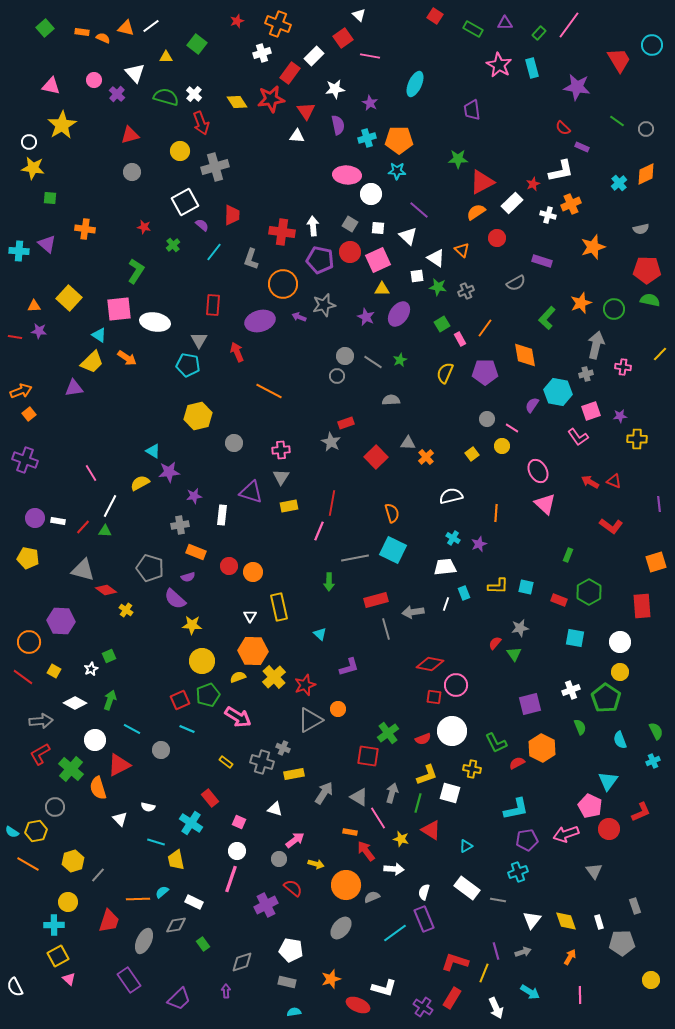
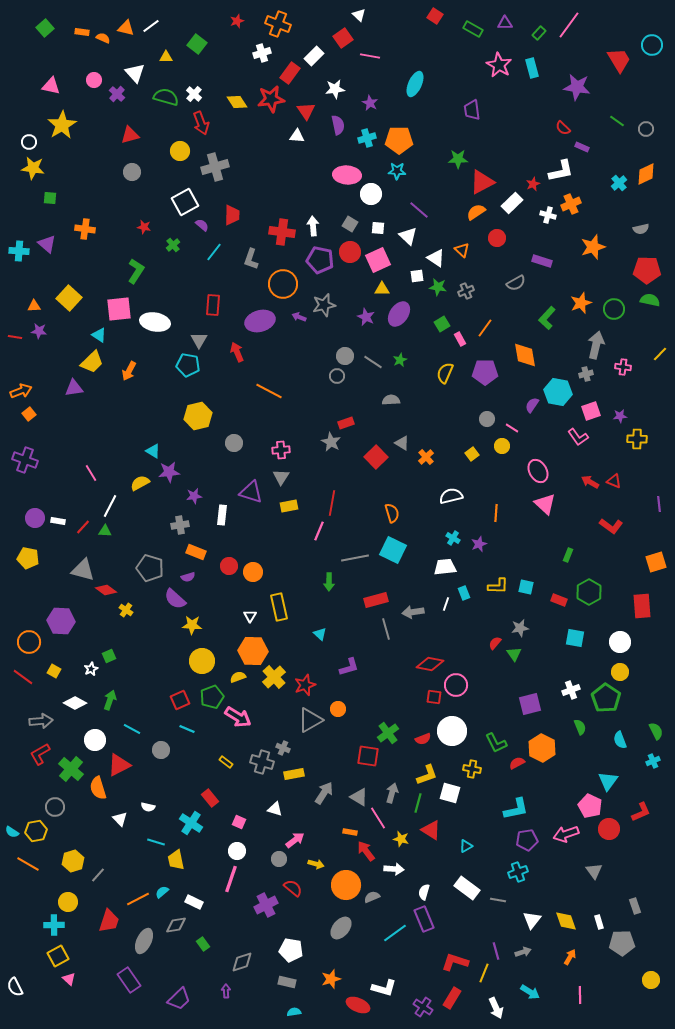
orange arrow at (127, 358): moved 2 px right, 13 px down; rotated 84 degrees clockwise
gray triangle at (408, 443): moved 6 px left; rotated 28 degrees clockwise
green pentagon at (208, 695): moved 4 px right, 2 px down
orange line at (138, 899): rotated 25 degrees counterclockwise
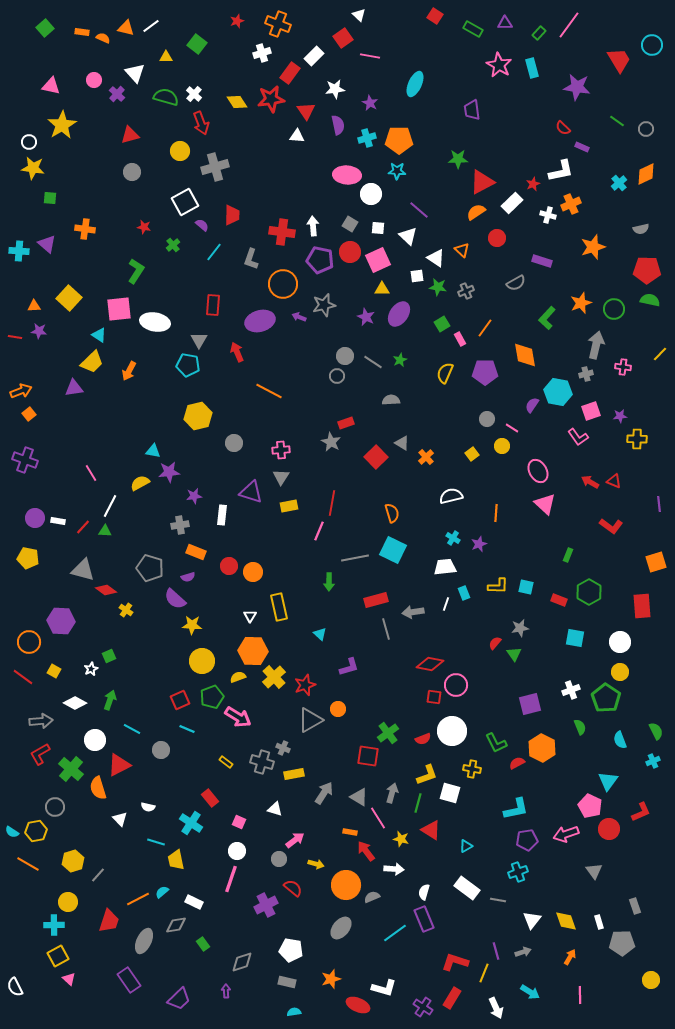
cyan triangle at (153, 451): rotated 21 degrees counterclockwise
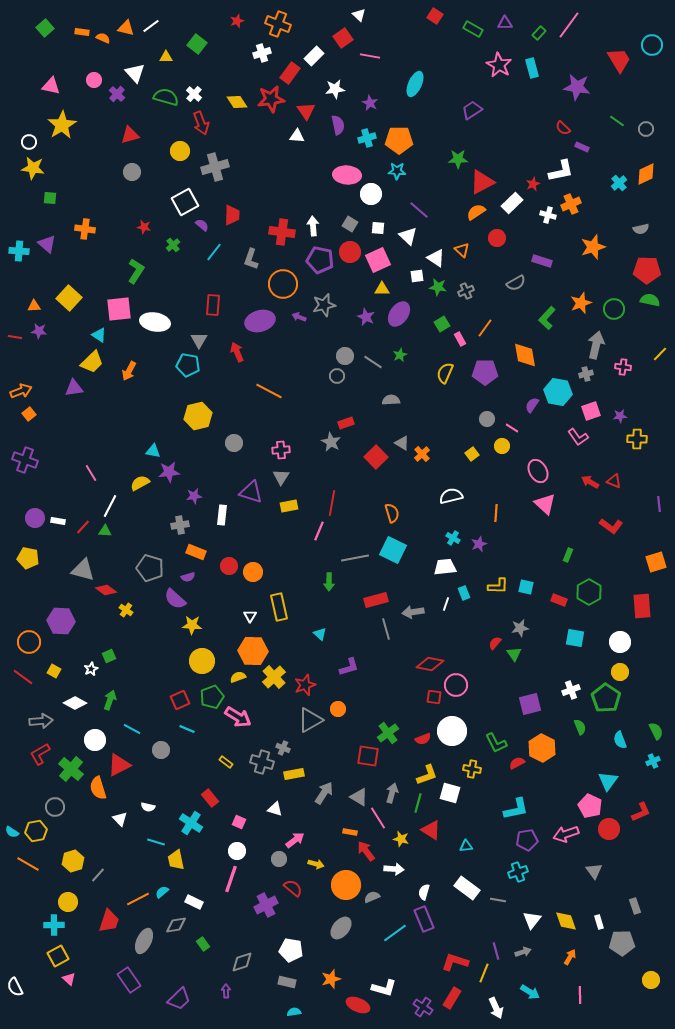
purple trapezoid at (472, 110): rotated 65 degrees clockwise
green star at (400, 360): moved 5 px up
orange cross at (426, 457): moved 4 px left, 3 px up
cyan triangle at (466, 846): rotated 24 degrees clockwise
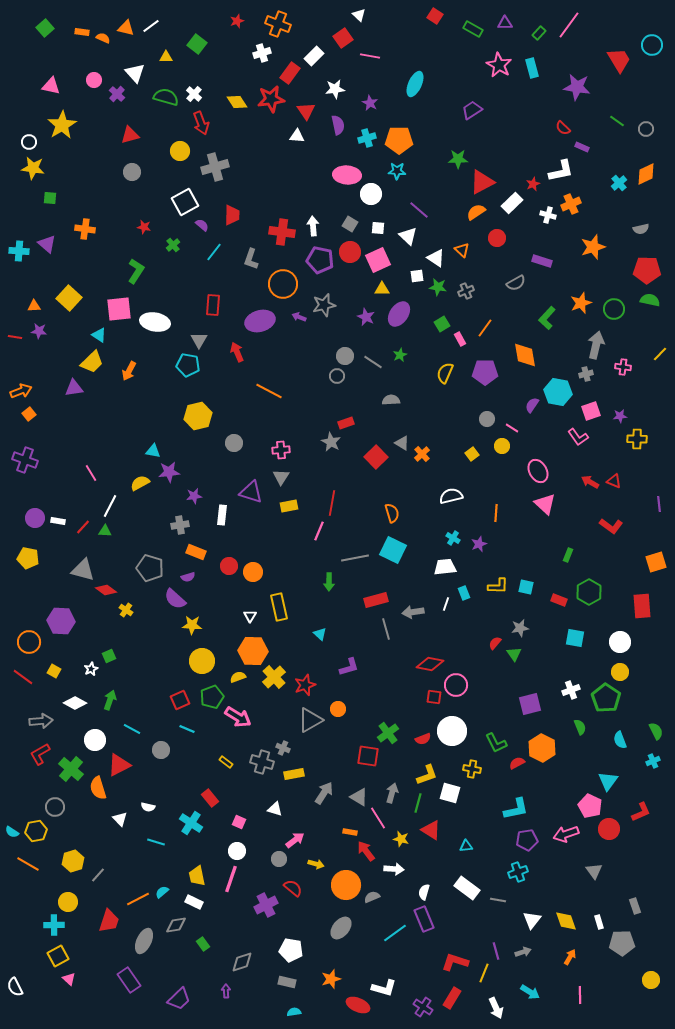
yellow trapezoid at (176, 860): moved 21 px right, 16 px down
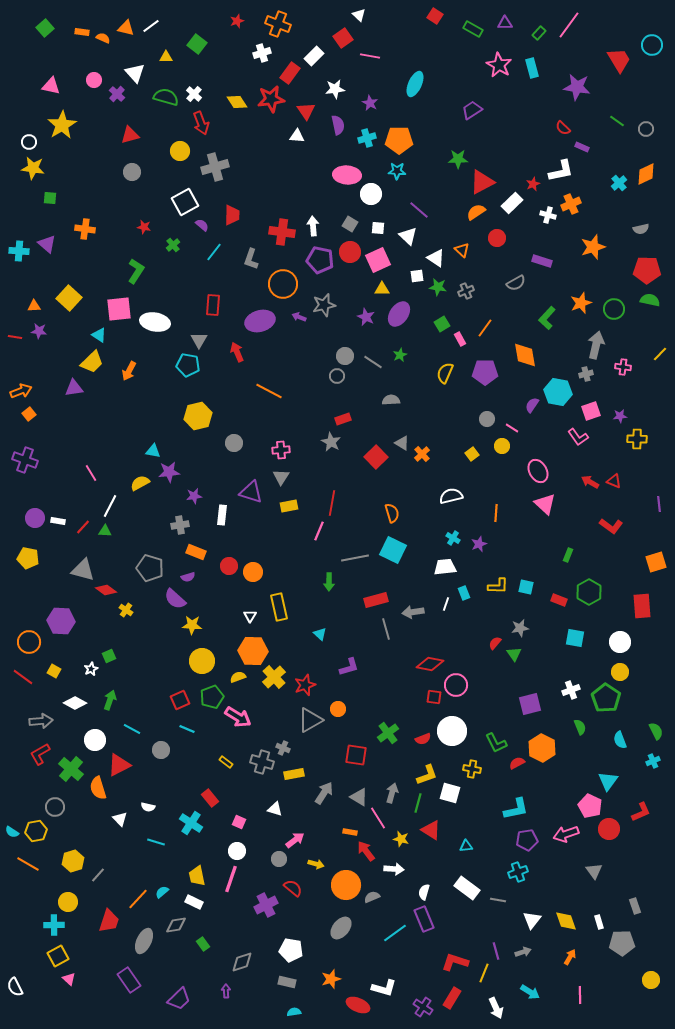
red rectangle at (346, 423): moved 3 px left, 4 px up
red square at (368, 756): moved 12 px left, 1 px up
orange line at (138, 899): rotated 20 degrees counterclockwise
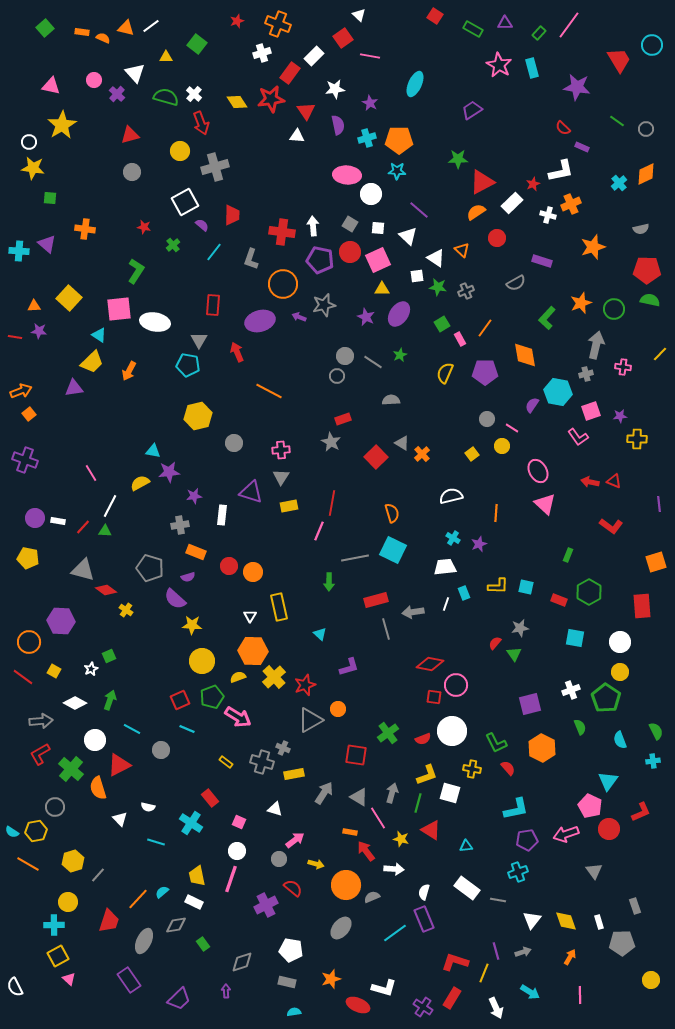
red arrow at (590, 482): rotated 18 degrees counterclockwise
cyan cross at (653, 761): rotated 16 degrees clockwise
red semicircle at (517, 763): moved 9 px left, 5 px down; rotated 77 degrees clockwise
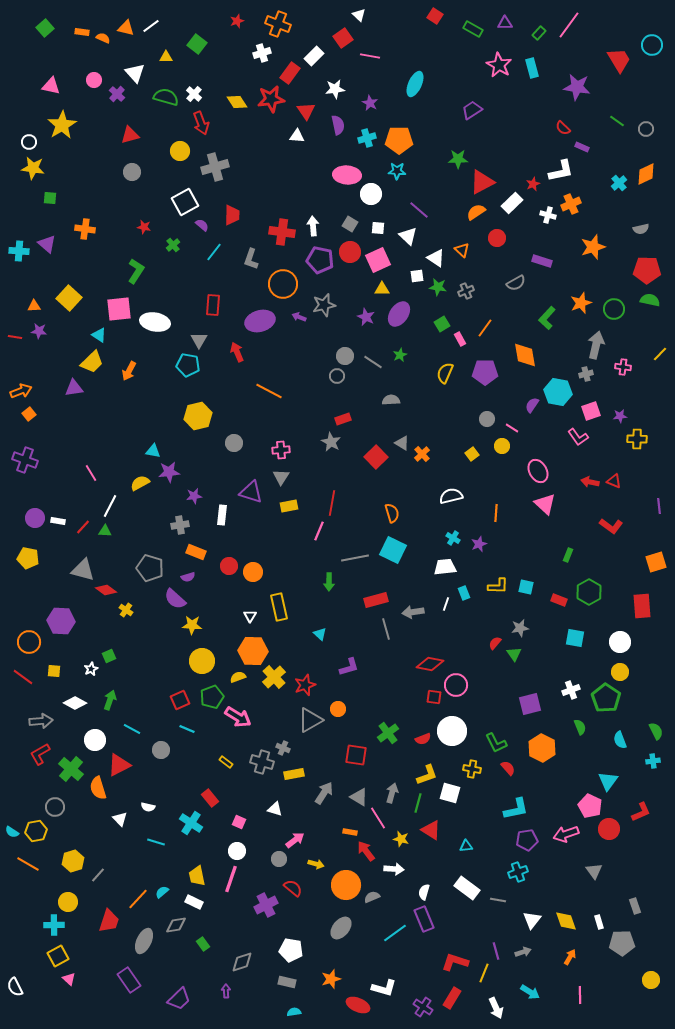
purple line at (659, 504): moved 2 px down
yellow square at (54, 671): rotated 24 degrees counterclockwise
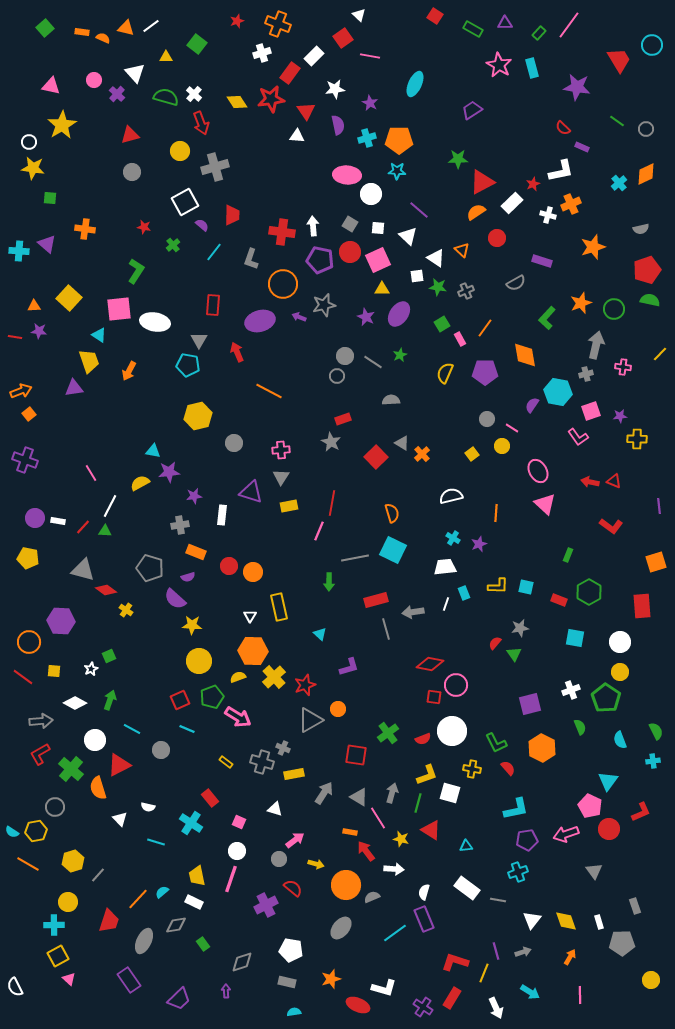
red pentagon at (647, 270): rotated 20 degrees counterclockwise
yellow trapezoid at (92, 362): moved 3 px left, 1 px up; rotated 65 degrees counterclockwise
yellow circle at (202, 661): moved 3 px left
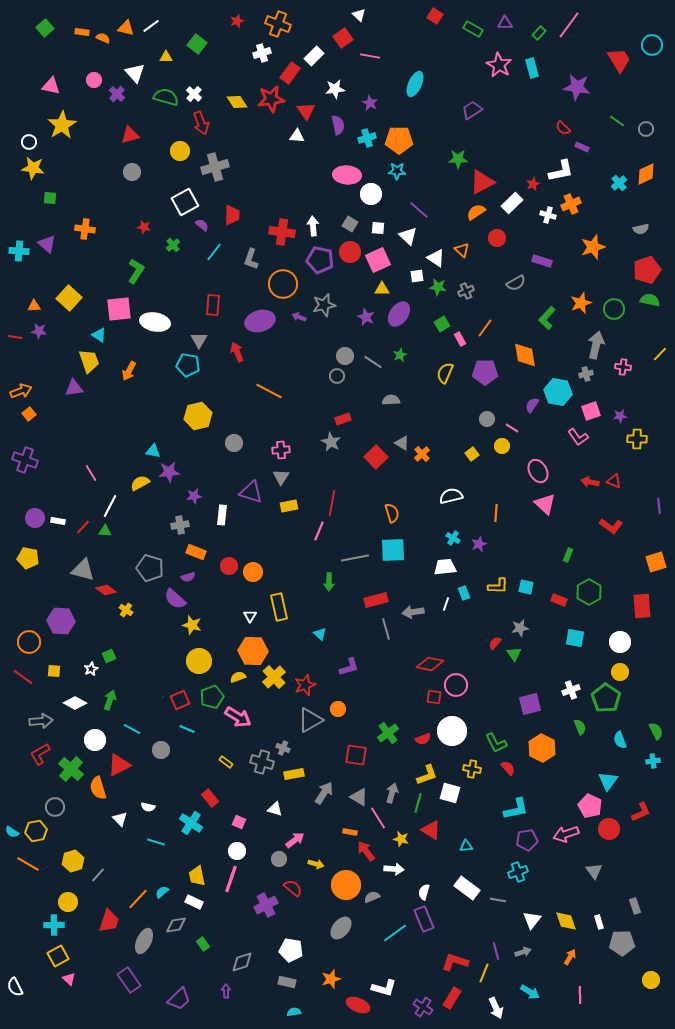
cyan square at (393, 550): rotated 28 degrees counterclockwise
yellow star at (192, 625): rotated 12 degrees clockwise
